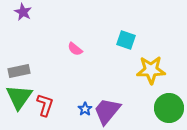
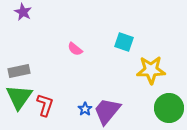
cyan square: moved 2 px left, 2 px down
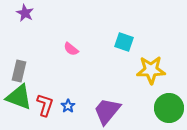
purple star: moved 2 px right, 1 px down
pink semicircle: moved 4 px left
gray rectangle: rotated 65 degrees counterclockwise
green triangle: rotated 44 degrees counterclockwise
blue star: moved 17 px left, 3 px up
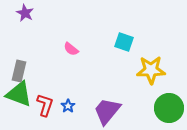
green triangle: moved 3 px up
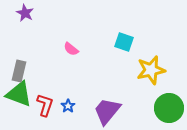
yellow star: rotated 12 degrees counterclockwise
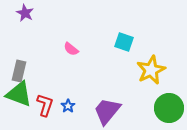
yellow star: rotated 12 degrees counterclockwise
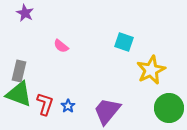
pink semicircle: moved 10 px left, 3 px up
red L-shape: moved 1 px up
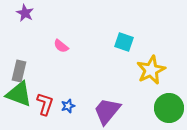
blue star: rotated 16 degrees clockwise
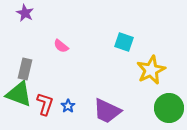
gray rectangle: moved 6 px right, 2 px up
blue star: rotated 16 degrees counterclockwise
purple trapezoid: rotated 104 degrees counterclockwise
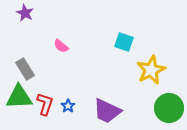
gray rectangle: rotated 45 degrees counterclockwise
green triangle: moved 3 px down; rotated 24 degrees counterclockwise
